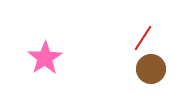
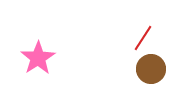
pink star: moved 7 px left
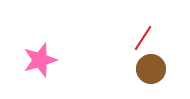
pink star: moved 2 px right, 2 px down; rotated 16 degrees clockwise
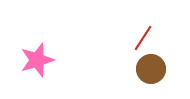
pink star: moved 3 px left
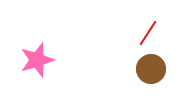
red line: moved 5 px right, 5 px up
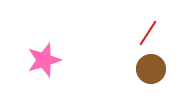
pink star: moved 7 px right
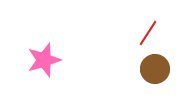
brown circle: moved 4 px right
